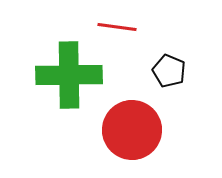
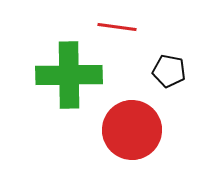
black pentagon: rotated 12 degrees counterclockwise
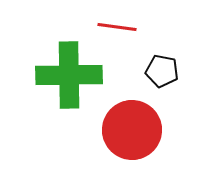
black pentagon: moved 7 px left
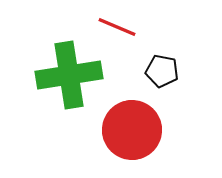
red line: rotated 15 degrees clockwise
green cross: rotated 8 degrees counterclockwise
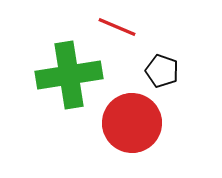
black pentagon: rotated 8 degrees clockwise
red circle: moved 7 px up
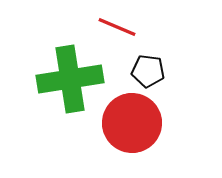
black pentagon: moved 14 px left; rotated 12 degrees counterclockwise
green cross: moved 1 px right, 4 px down
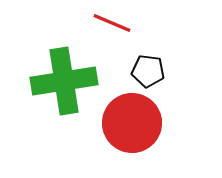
red line: moved 5 px left, 4 px up
green cross: moved 6 px left, 2 px down
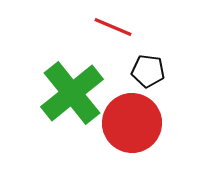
red line: moved 1 px right, 4 px down
green cross: moved 8 px right, 12 px down; rotated 30 degrees counterclockwise
